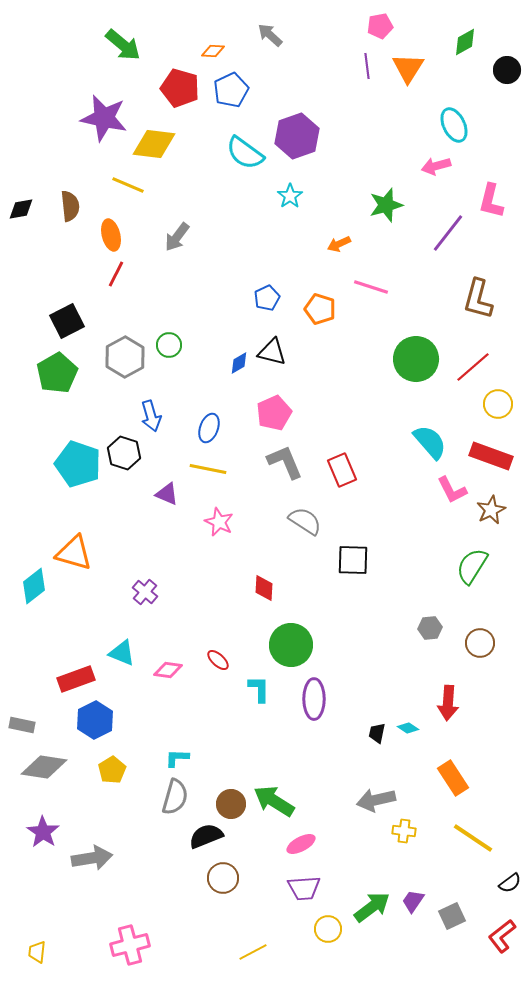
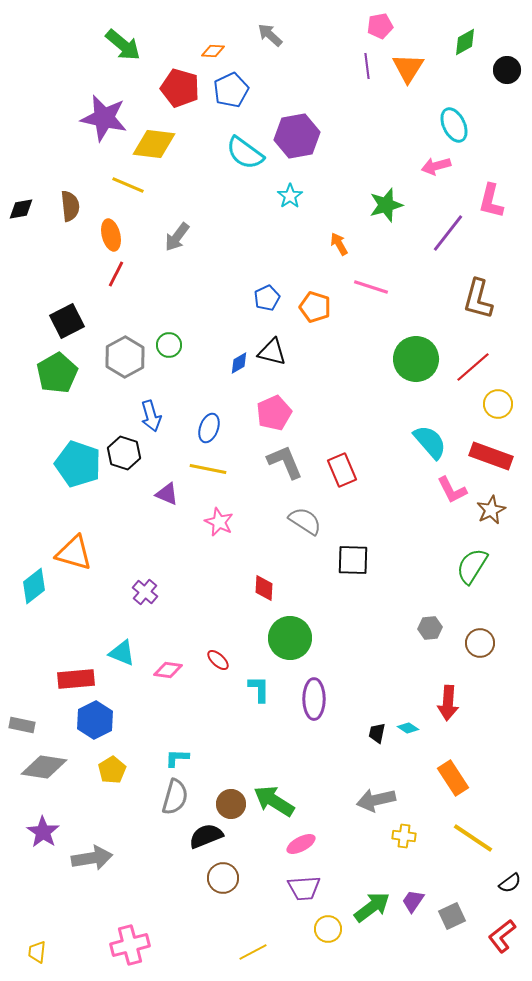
purple hexagon at (297, 136): rotated 9 degrees clockwise
orange arrow at (339, 244): rotated 85 degrees clockwise
orange pentagon at (320, 309): moved 5 px left, 2 px up
green circle at (291, 645): moved 1 px left, 7 px up
red rectangle at (76, 679): rotated 15 degrees clockwise
yellow cross at (404, 831): moved 5 px down
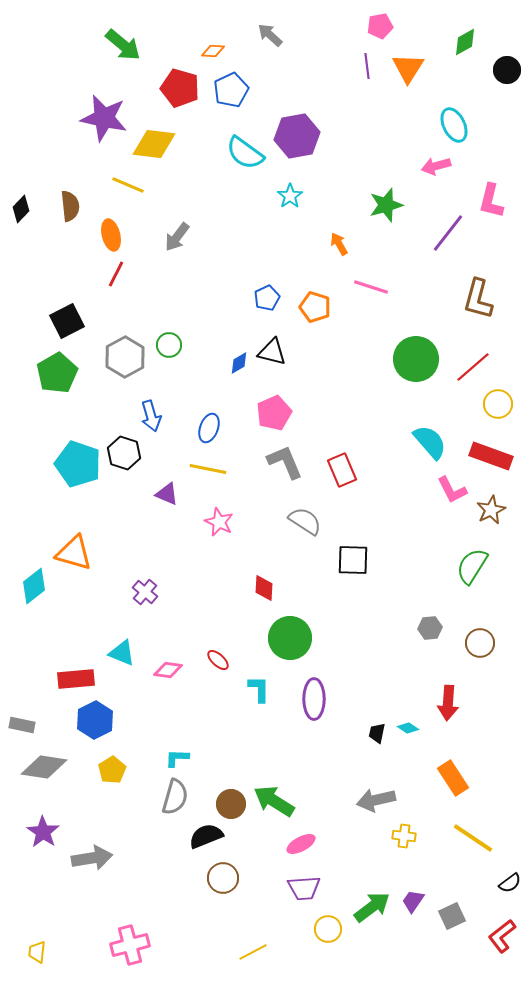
black diamond at (21, 209): rotated 36 degrees counterclockwise
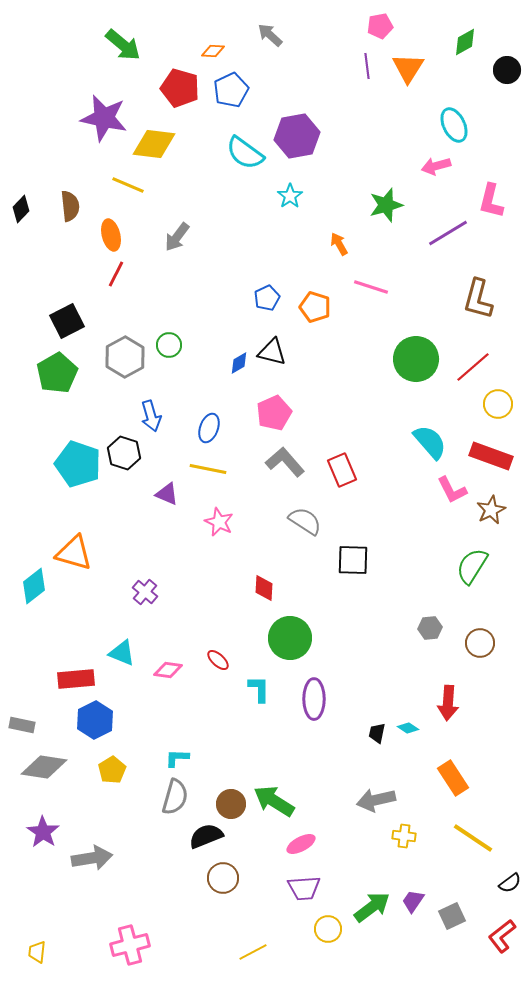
purple line at (448, 233): rotated 21 degrees clockwise
gray L-shape at (285, 462): rotated 18 degrees counterclockwise
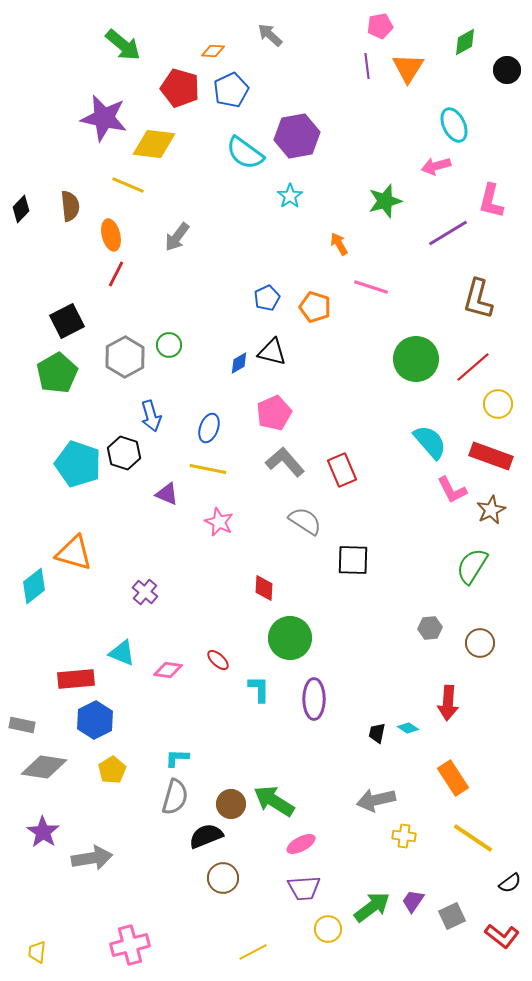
green star at (386, 205): moved 1 px left, 4 px up
red L-shape at (502, 936): rotated 104 degrees counterclockwise
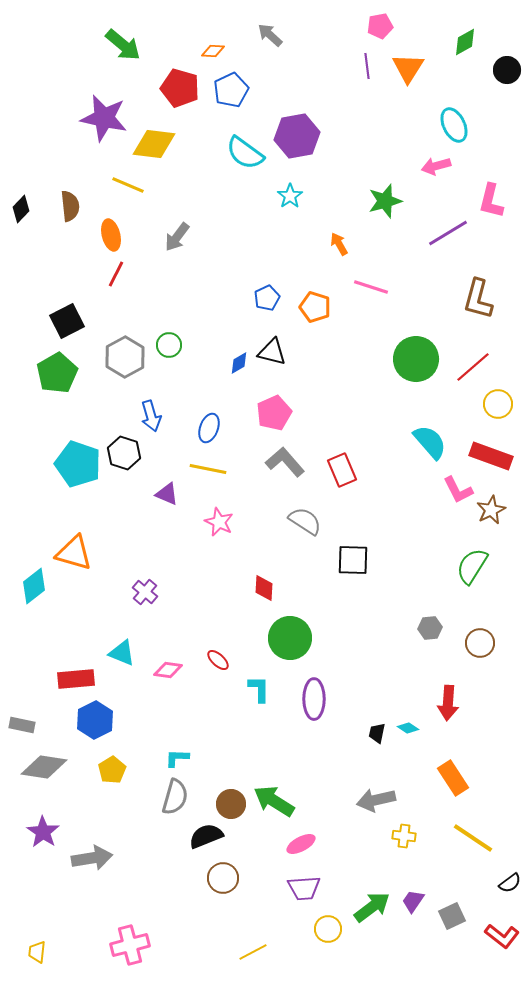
pink L-shape at (452, 490): moved 6 px right
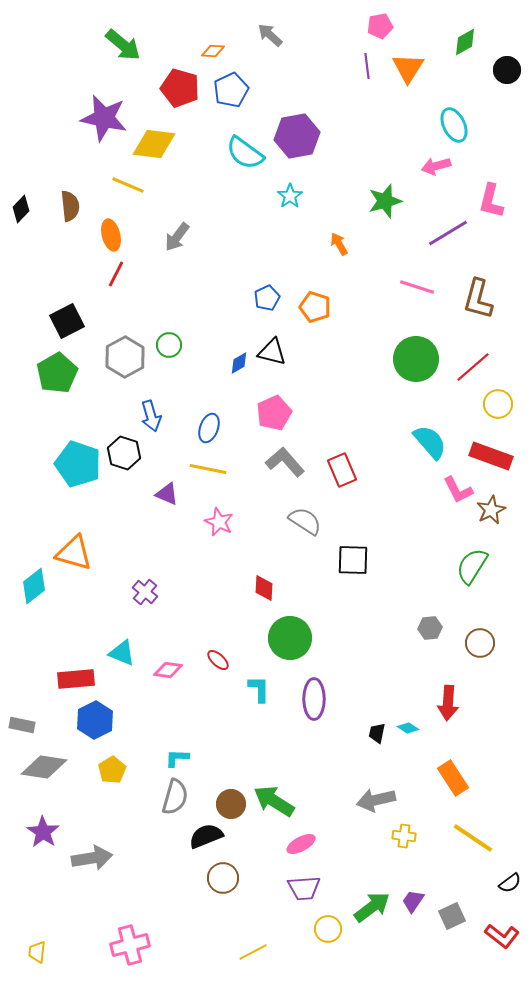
pink line at (371, 287): moved 46 px right
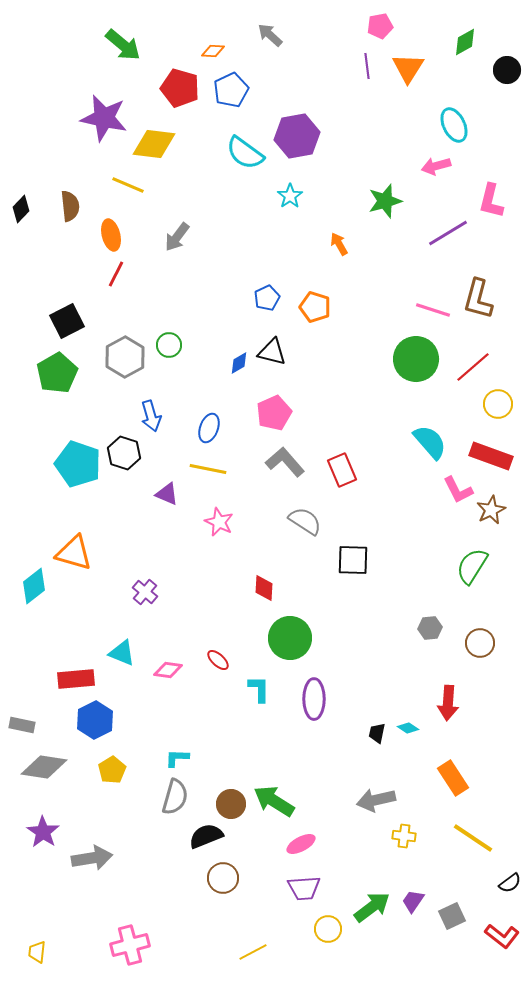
pink line at (417, 287): moved 16 px right, 23 px down
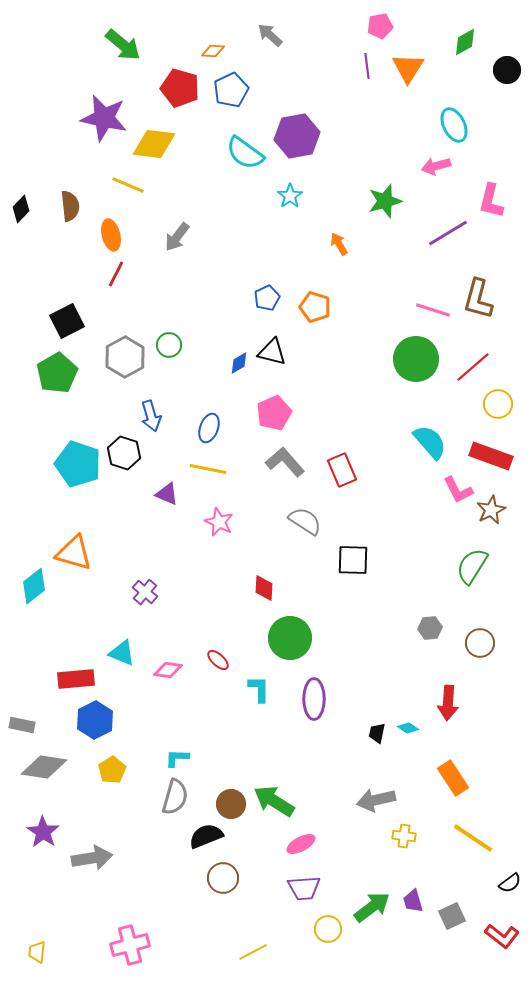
purple trapezoid at (413, 901): rotated 50 degrees counterclockwise
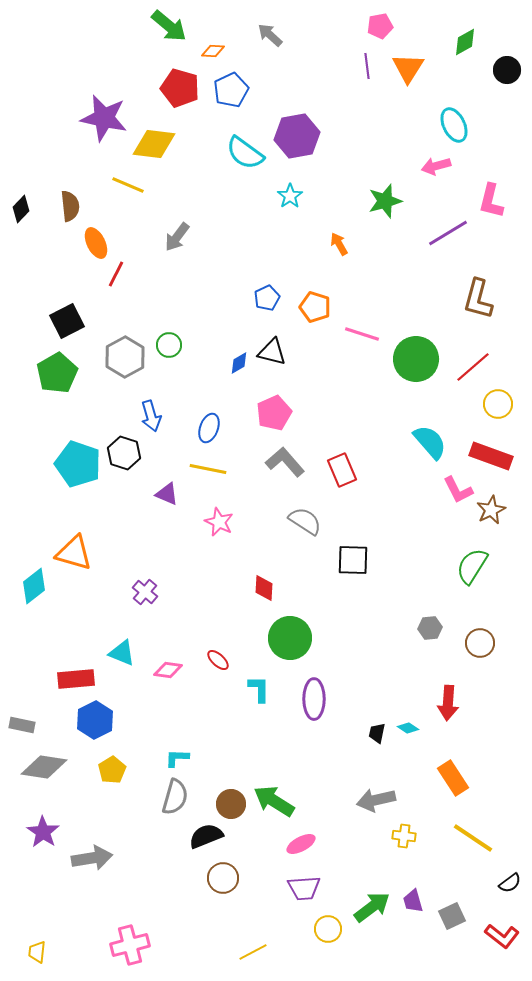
green arrow at (123, 45): moved 46 px right, 19 px up
orange ellipse at (111, 235): moved 15 px left, 8 px down; rotated 12 degrees counterclockwise
pink line at (433, 310): moved 71 px left, 24 px down
